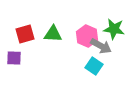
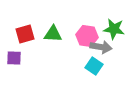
pink hexagon: rotated 15 degrees counterclockwise
gray arrow: moved 1 px down; rotated 20 degrees counterclockwise
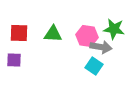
red square: moved 6 px left, 1 px up; rotated 18 degrees clockwise
purple square: moved 2 px down
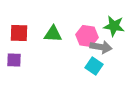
green star: moved 3 px up
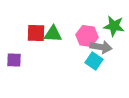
red square: moved 17 px right
cyan square: moved 5 px up
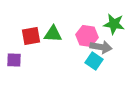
green star: moved 2 px up
red square: moved 5 px left, 3 px down; rotated 12 degrees counterclockwise
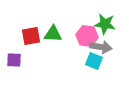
green star: moved 9 px left
cyan square: rotated 12 degrees counterclockwise
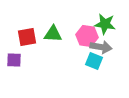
red square: moved 4 px left, 1 px down
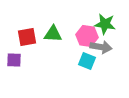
cyan square: moved 7 px left
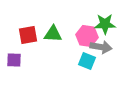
green star: rotated 10 degrees counterclockwise
red square: moved 1 px right, 2 px up
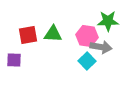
green star: moved 3 px right, 3 px up
cyan square: rotated 24 degrees clockwise
